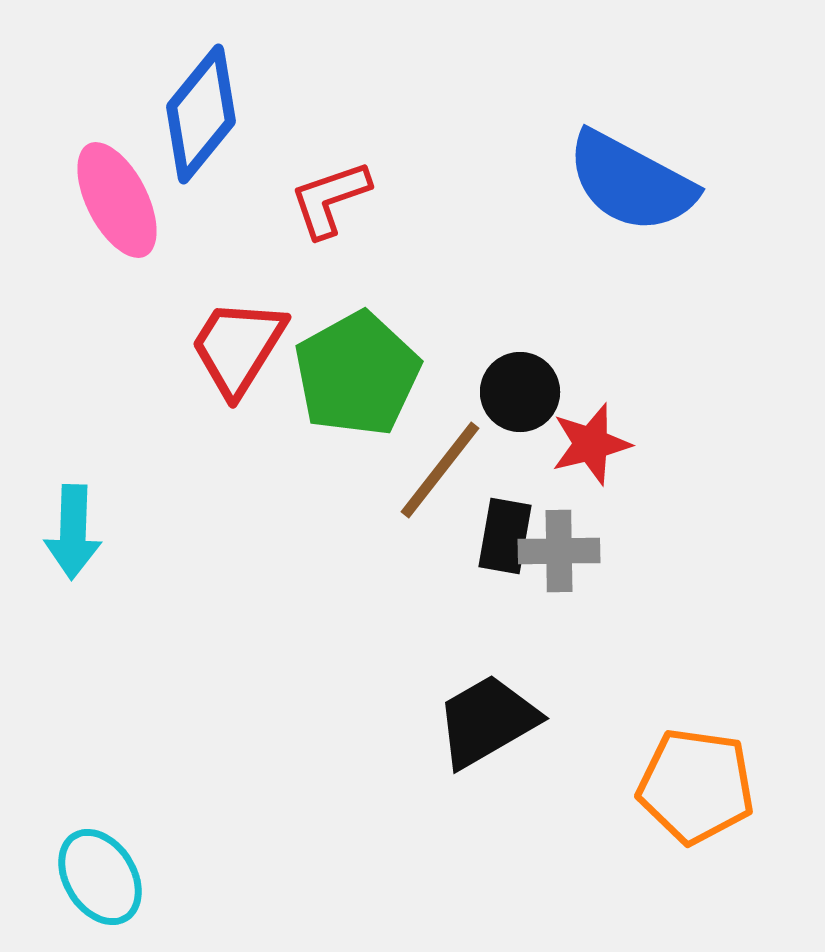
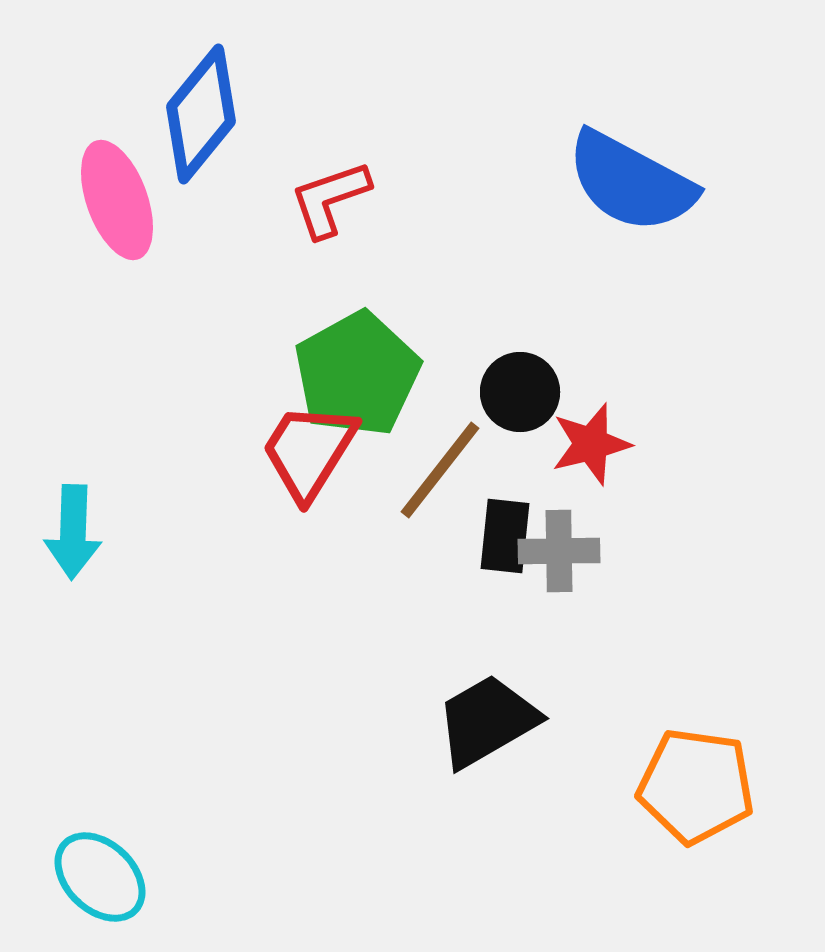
pink ellipse: rotated 7 degrees clockwise
red trapezoid: moved 71 px right, 104 px down
black rectangle: rotated 4 degrees counterclockwise
cyan ellipse: rotated 14 degrees counterclockwise
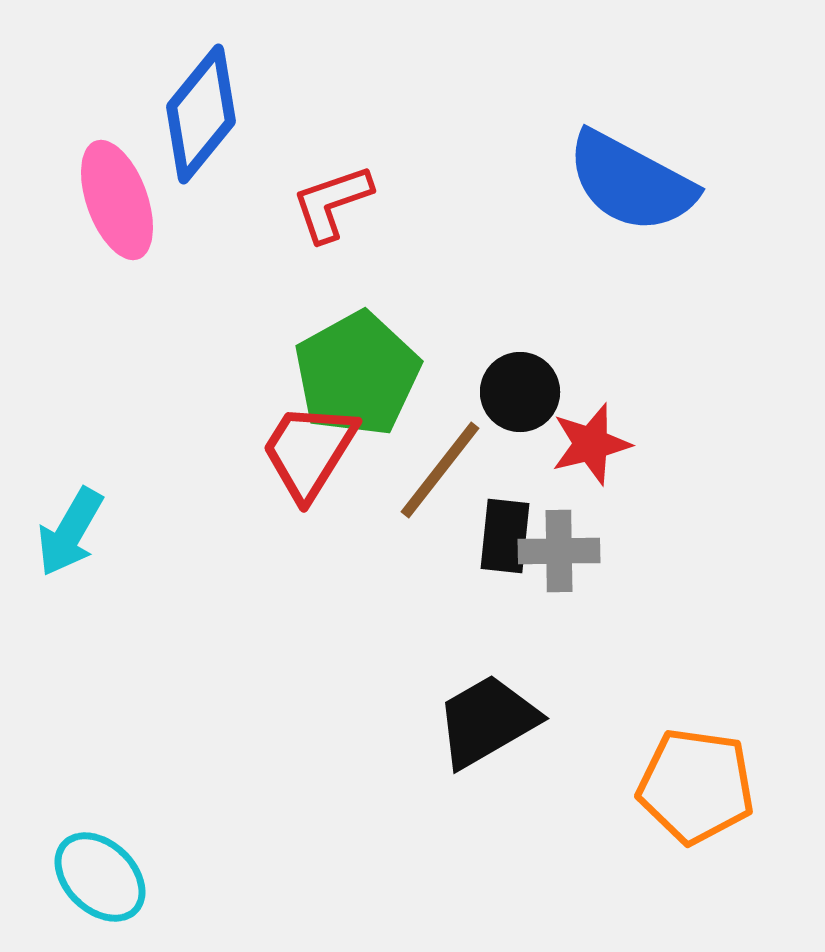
red L-shape: moved 2 px right, 4 px down
cyan arrow: moved 3 px left; rotated 28 degrees clockwise
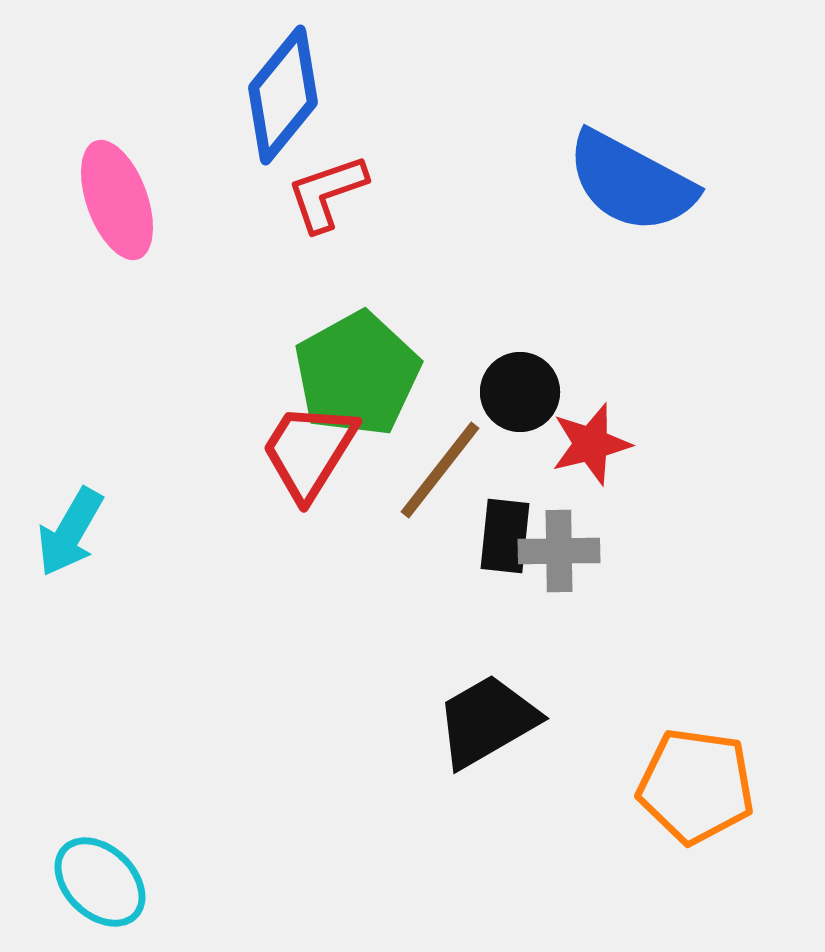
blue diamond: moved 82 px right, 19 px up
red L-shape: moved 5 px left, 10 px up
cyan ellipse: moved 5 px down
